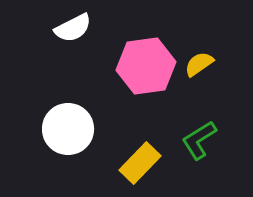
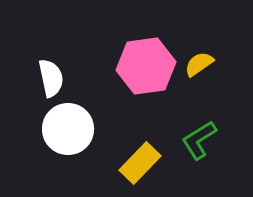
white semicircle: moved 22 px left, 50 px down; rotated 75 degrees counterclockwise
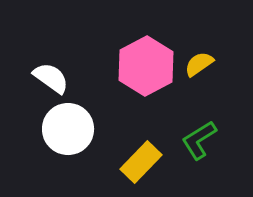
pink hexagon: rotated 20 degrees counterclockwise
white semicircle: rotated 42 degrees counterclockwise
yellow rectangle: moved 1 px right, 1 px up
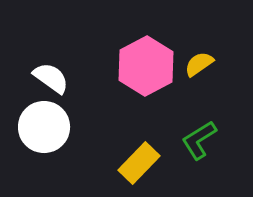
white circle: moved 24 px left, 2 px up
yellow rectangle: moved 2 px left, 1 px down
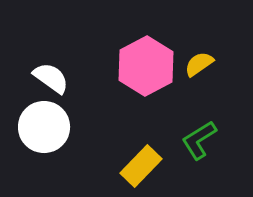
yellow rectangle: moved 2 px right, 3 px down
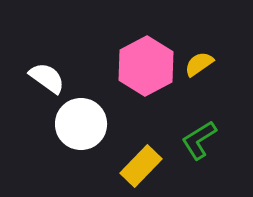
white semicircle: moved 4 px left
white circle: moved 37 px right, 3 px up
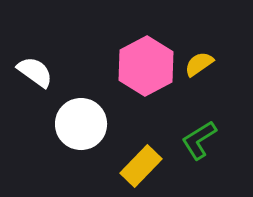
white semicircle: moved 12 px left, 6 px up
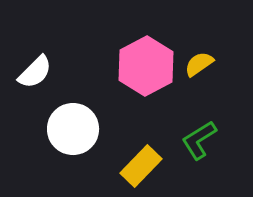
white semicircle: rotated 99 degrees clockwise
white circle: moved 8 px left, 5 px down
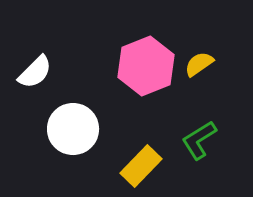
pink hexagon: rotated 6 degrees clockwise
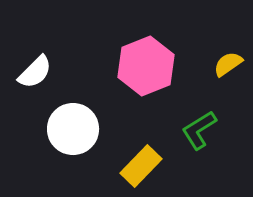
yellow semicircle: moved 29 px right
green L-shape: moved 10 px up
